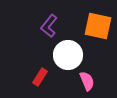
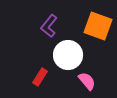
orange square: rotated 8 degrees clockwise
pink semicircle: rotated 18 degrees counterclockwise
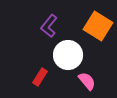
orange square: rotated 12 degrees clockwise
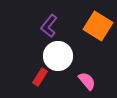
white circle: moved 10 px left, 1 px down
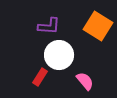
purple L-shape: rotated 125 degrees counterclockwise
white circle: moved 1 px right, 1 px up
pink semicircle: moved 2 px left
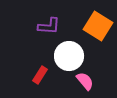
white circle: moved 10 px right, 1 px down
red rectangle: moved 2 px up
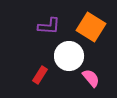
orange square: moved 7 px left, 1 px down
pink semicircle: moved 6 px right, 3 px up
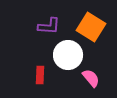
white circle: moved 1 px left, 1 px up
red rectangle: rotated 30 degrees counterclockwise
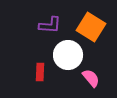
purple L-shape: moved 1 px right, 1 px up
red rectangle: moved 3 px up
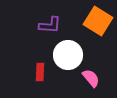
orange square: moved 7 px right, 6 px up
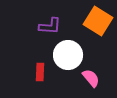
purple L-shape: moved 1 px down
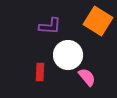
pink semicircle: moved 4 px left, 1 px up
